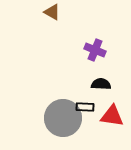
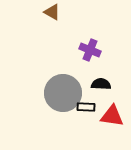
purple cross: moved 5 px left
black rectangle: moved 1 px right
gray circle: moved 25 px up
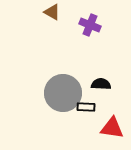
purple cross: moved 25 px up
red triangle: moved 12 px down
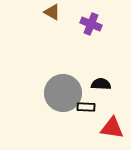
purple cross: moved 1 px right, 1 px up
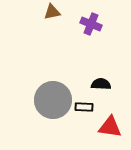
brown triangle: rotated 42 degrees counterclockwise
gray circle: moved 10 px left, 7 px down
black rectangle: moved 2 px left
red triangle: moved 2 px left, 1 px up
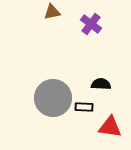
purple cross: rotated 15 degrees clockwise
gray circle: moved 2 px up
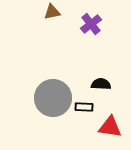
purple cross: rotated 15 degrees clockwise
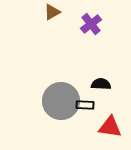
brown triangle: rotated 18 degrees counterclockwise
gray circle: moved 8 px right, 3 px down
black rectangle: moved 1 px right, 2 px up
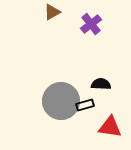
black rectangle: rotated 18 degrees counterclockwise
